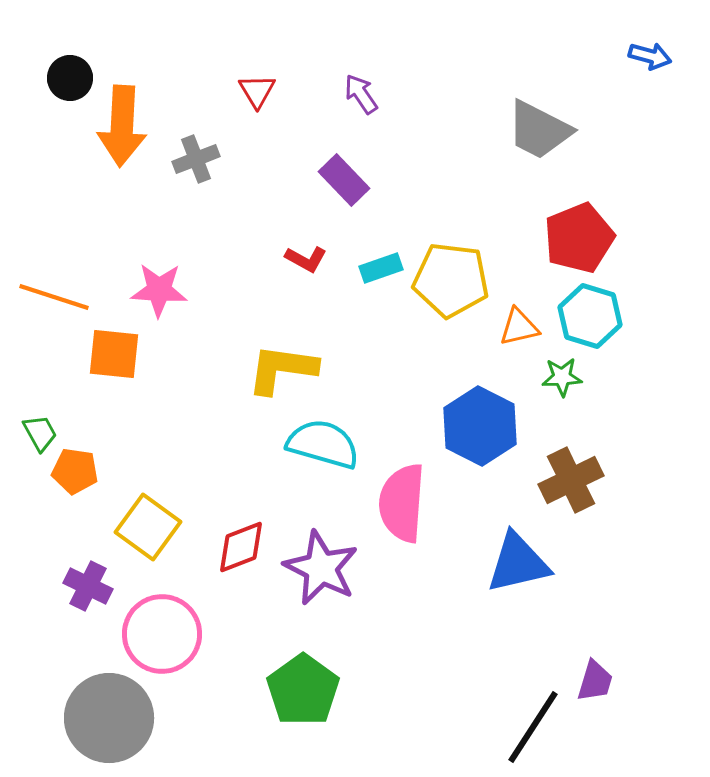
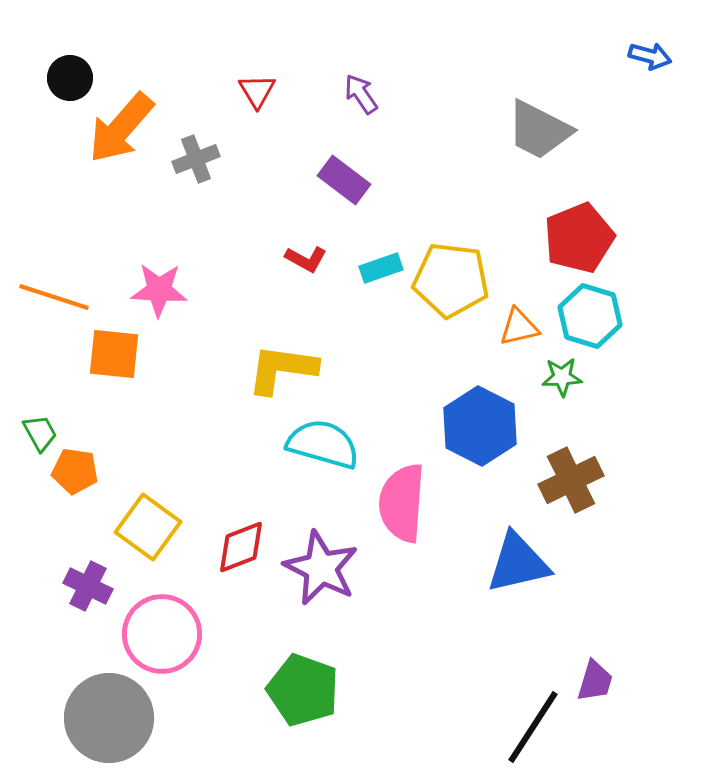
orange arrow: moved 1 px left, 2 px down; rotated 38 degrees clockwise
purple rectangle: rotated 9 degrees counterclockwise
green pentagon: rotated 16 degrees counterclockwise
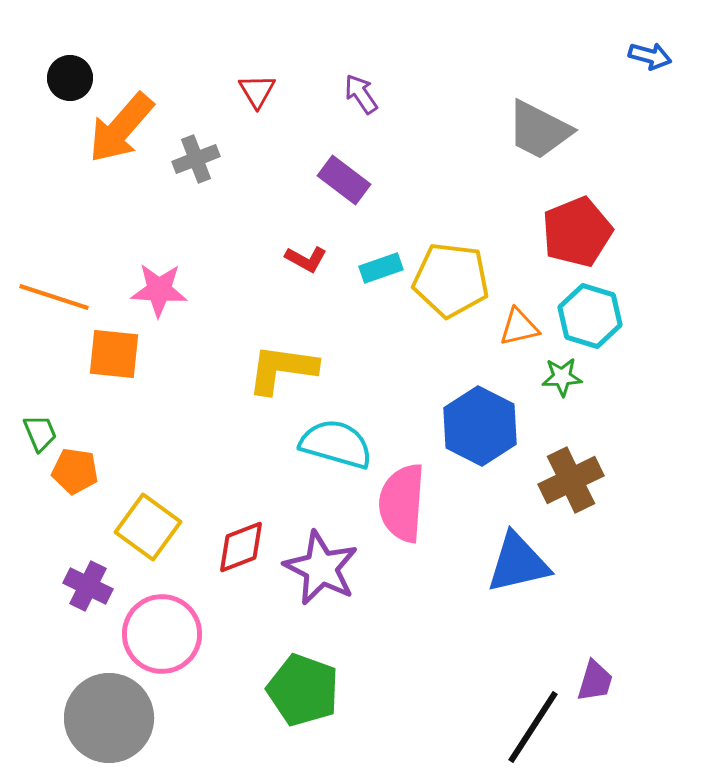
red pentagon: moved 2 px left, 6 px up
green trapezoid: rotated 6 degrees clockwise
cyan semicircle: moved 13 px right
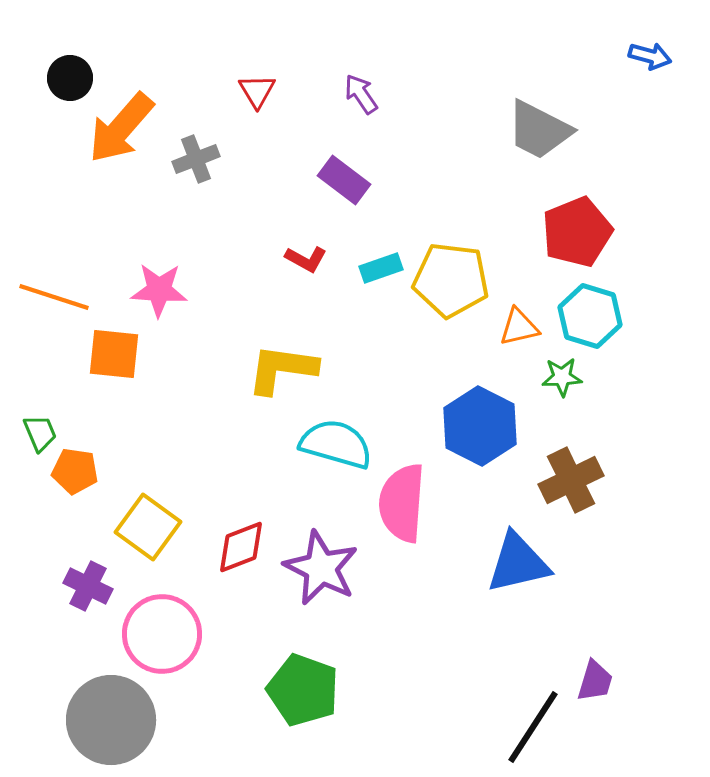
gray circle: moved 2 px right, 2 px down
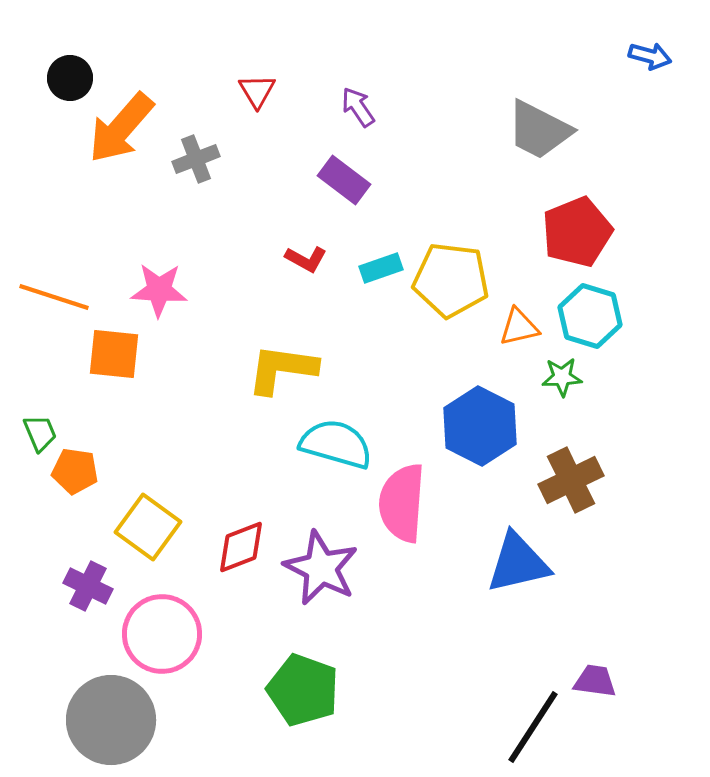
purple arrow: moved 3 px left, 13 px down
purple trapezoid: rotated 99 degrees counterclockwise
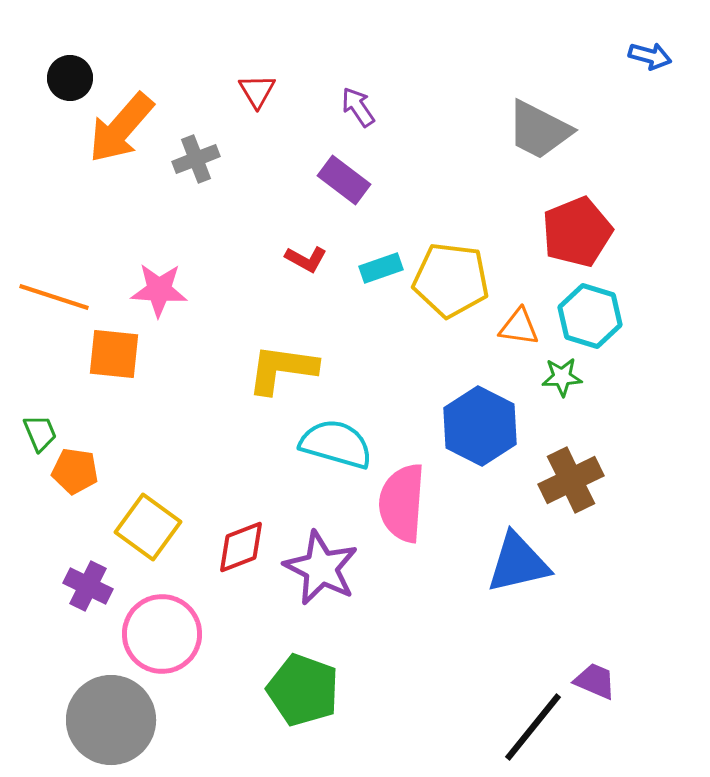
orange triangle: rotated 21 degrees clockwise
purple trapezoid: rotated 15 degrees clockwise
black line: rotated 6 degrees clockwise
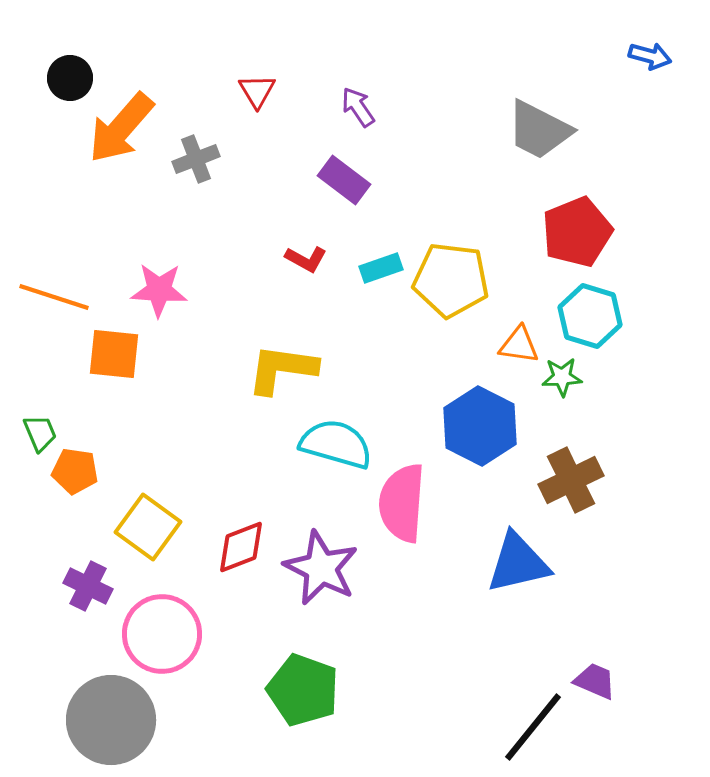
orange triangle: moved 18 px down
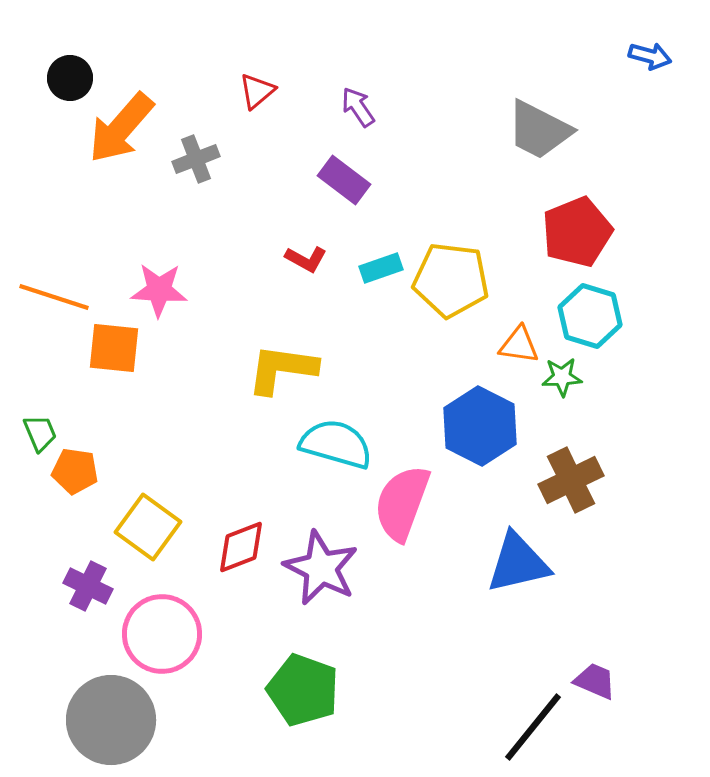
red triangle: rotated 21 degrees clockwise
orange square: moved 6 px up
pink semicircle: rotated 16 degrees clockwise
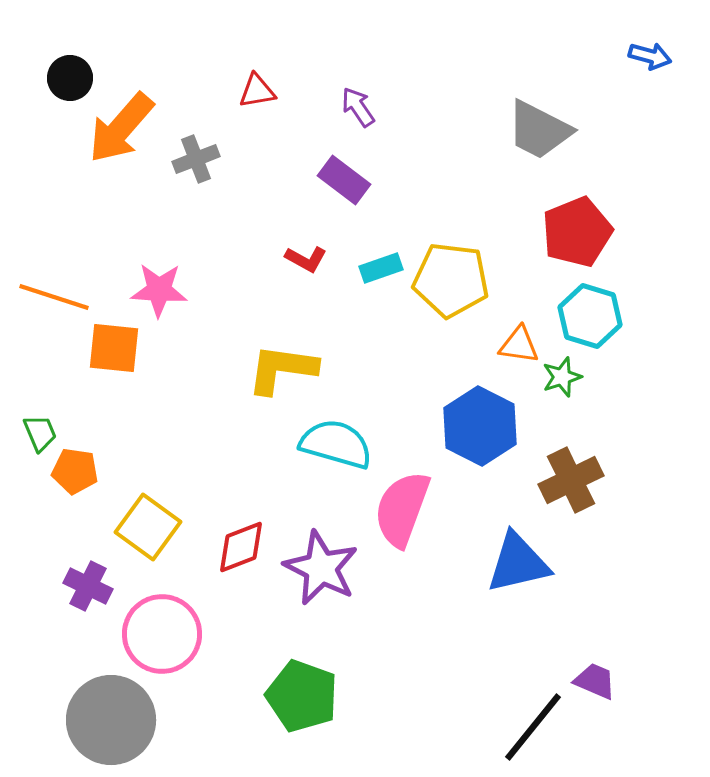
red triangle: rotated 30 degrees clockwise
green star: rotated 15 degrees counterclockwise
pink semicircle: moved 6 px down
green pentagon: moved 1 px left, 6 px down
